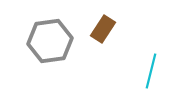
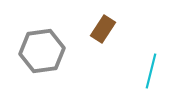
gray hexagon: moved 8 px left, 10 px down
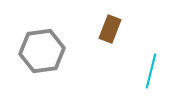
brown rectangle: moved 7 px right; rotated 12 degrees counterclockwise
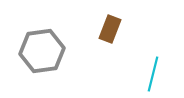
cyan line: moved 2 px right, 3 px down
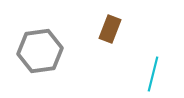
gray hexagon: moved 2 px left
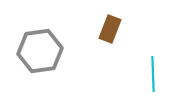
cyan line: rotated 16 degrees counterclockwise
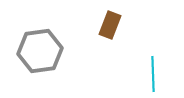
brown rectangle: moved 4 px up
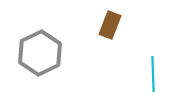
gray hexagon: moved 2 px down; rotated 18 degrees counterclockwise
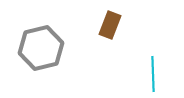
gray hexagon: moved 1 px right, 5 px up; rotated 12 degrees clockwise
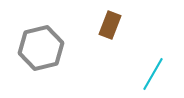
cyan line: rotated 32 degrees clockwise
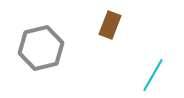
cyan line: moved 1 px down
